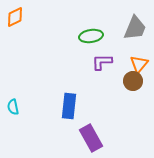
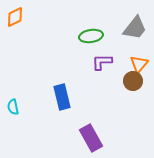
gray trapezoid: rotated 16 degrees clockwise
blue rectangle: moved 7 px left, 9 px up; rotated 20 degrees counterclockwise
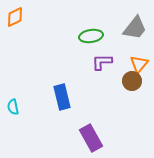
brown circle: moved 1 px left
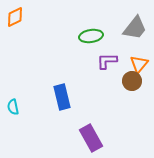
purple L-shape: moved 5 px right, 1 px up
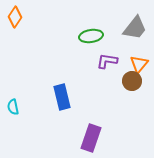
orange diamond: rotated 30 degrees counterclockwise
purple L-shape: rotated 10 degrees clockwise
purple rectangle: rotated 48 degrees clockwise
